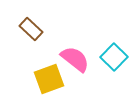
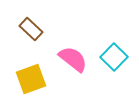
pink semicircle: moved 2 px left
yellow square: moved 18 px left
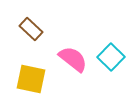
cyan square: moved 3 px left
yellow square: rotated 32 degrees clockwise
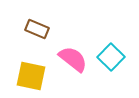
brown rectangle: moved 6 px right; rotated 20 degrees counterclockwise
yellow square: moved 3 px up
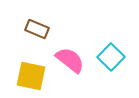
pink semicircle: moved 3 px left, 1 px down
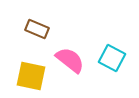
cyan square: moved 1 px right, 1 px down; rotated 16 degrees counterclockwise
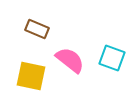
cyan square: rotated 8 degrees counterclockwise
